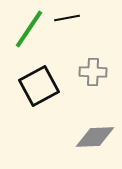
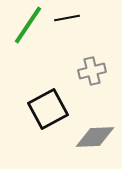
green line: moved 1 px left, 4 px up
gray cross: moved 1 px left, 1 px up; rotated 16 degrees counterclockwise
black square: moved 9 px right, 23 px down
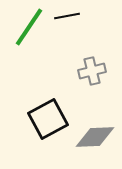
black line: moved 2 px up
green line: moved 1 px right, 2 px down
black square: moved 10 px down
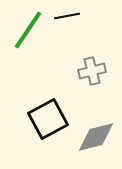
green line: moved 1 px left, 3 px down
gray diamond: moved 1 px right; rotated 12 degrees counterclockwise
